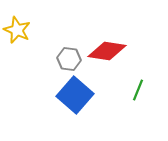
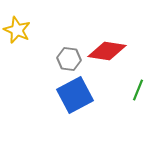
blue square: rotated 21 degrees clockwise
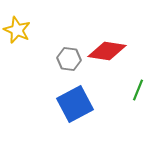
blue square: moved 9 px down
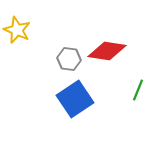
blue square: moved 5 px up; rotated 6 degrees counterclockwise
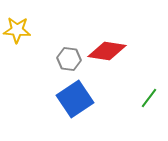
yellow star: rotated 20 degrees counterclockwise
green line: moved 11 px right, 8 px down; rotated 15 degrees clockwise
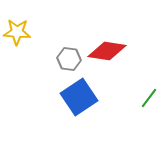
yellow star: moved 2 px down
blue square: moved 4 px right, 2 px up
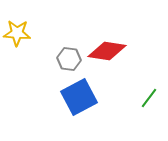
yellow star: moved 1 px down
blue square: rotated 6 degrees clockwise
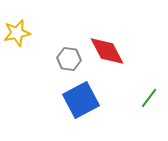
yellow star: rotated 16 degrees counterclockwise
red diamond: rotated 54 degrees clockwise
blue square: moved 2 px right, 3 px down
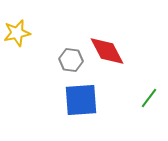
gray hexagon: moved 2 px right, 1 px down
blue square: rotated 24 degrees clockwise
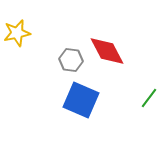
blue square: rotated 27 degrees clockwise
